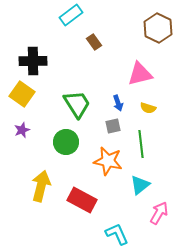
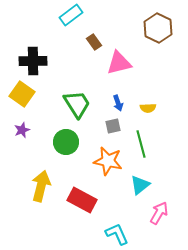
pink triangle: moved 21 px left, 11 px up
yellow semicircle: rotated 21 degrees counterclockwise
green line: rotated 8 degrees counterclockwise
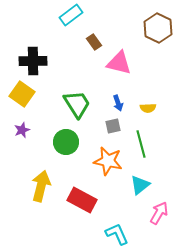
pink triangle: rotated 28 degrees clockwise
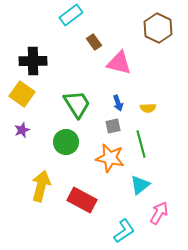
orange star: moved 2 px right, 3 px up
cyan L-shape: moved 7 px right, 3 px up; rotated 80 degrees clockwise
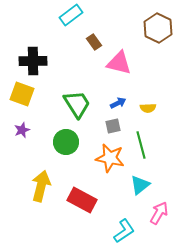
yellow square: rotated 15 degrees counterclockwise
blue arrow: rotated 98 degrees counterclockwise
green line: moved 1 px down
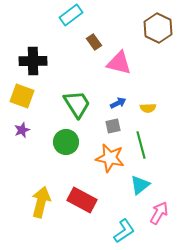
yellow square: moved 2 px down
yellow arrow: moved 16 px down
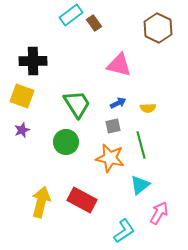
brown rectangle: moved 19 px up
pink triangle: moved 2 px down
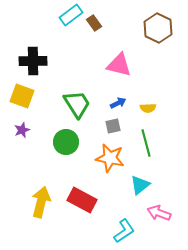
green line: moved 5 px right, 2 px up
pink arrow: rotated 100 degrees counterclockwise
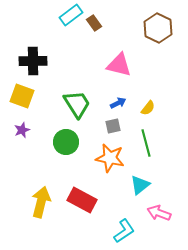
yellow semicircle: rotated 49 degrees counterclockwise
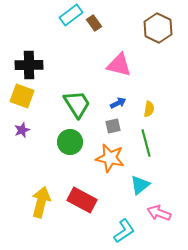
black cross: moved 4 px left, 4 px down
yellow semicircle: moved 1 px right, 1 px down; rotated 28 degrees counterclockwise
green circle: moved 4 px right
